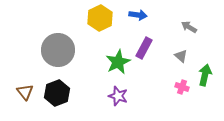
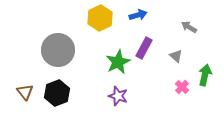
blue arrow: rotated 24 degrees counterclockwise
gray triangle: moved 5 px left
pink cross: rotated 24 degrees clockwise
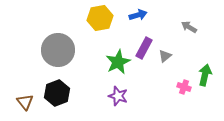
yellow hexagon: rotated 15 degrees clockwise
gray triangle: moved 11 px left; rotated 40 degrees clockwise
pink cross: moved 2 px right; rotated 24 degrees counterclockwise
brown triangle: moved 10 px down
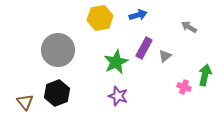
green star: moved 2 px left
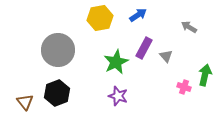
blue arrow: rotated 18 degrees counterclockwise
gray triangle: moved 1 px right; rotated 32 degrees counterclockwise
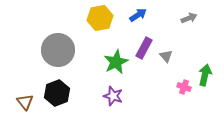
gray arrow: moved 9 px up; rotated 126 degrees clockwise
purple star: moved 5 px left
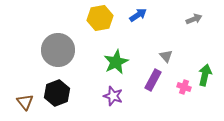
gray arrow: moved 5 px right, 1 px down
purple rectangle: moved 9 px right, 32 px down
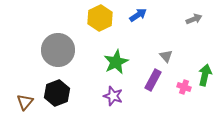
yellow hexagon: rotated 15 degrees counterclockwise
brown triangle: rotated 18 degrees clockwise
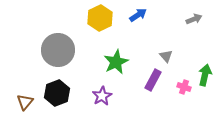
purple star: moved 11 px left; rotated 24 degrees clockwise
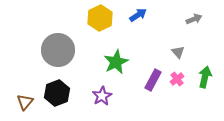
gray triangle: moved 12 px right, 4 px up
green arrow: moved 2 px down
pink cross: moved 7 px left, 8 px up; rotated 32 degrees clockwise
